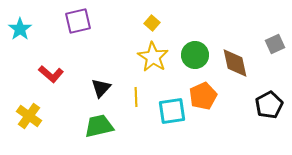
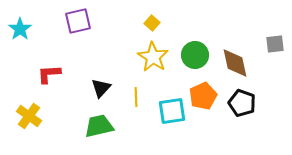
gray square: rotated 18 degrees clockwise
red L-shape: moved 2 px left; rotated 135 degrees clockwise
black pentagon: moved 27 px left, 2 px up; rotated 24 degrees counterclockwise
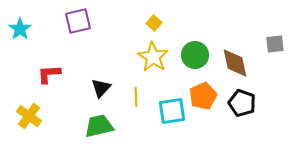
yellow square: moved 2 px right
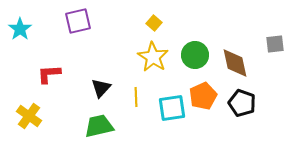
cyan square: moved 3 px up
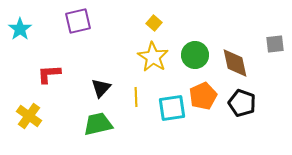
green trapezoid: moved 1 px left, 2 px up
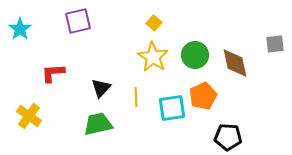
red L-shape: moved 4 px right, 1 px up
black pentagon: moved 14 px left, 34 px down; rotated 16 degrees counterclockwise
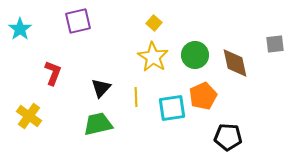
red L-shape: rotated 115 degrees clockwise
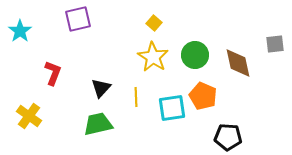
purple square: moved 2 px up
cyan star: moved 2 px down
brown diamond: moved 3 px right
orange pentagon: rotated 24 degrees counterclockwise
